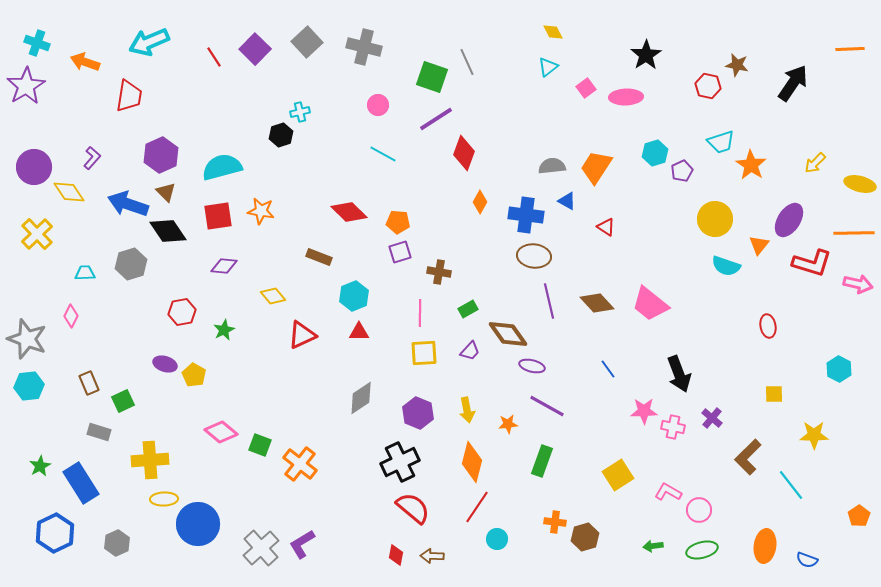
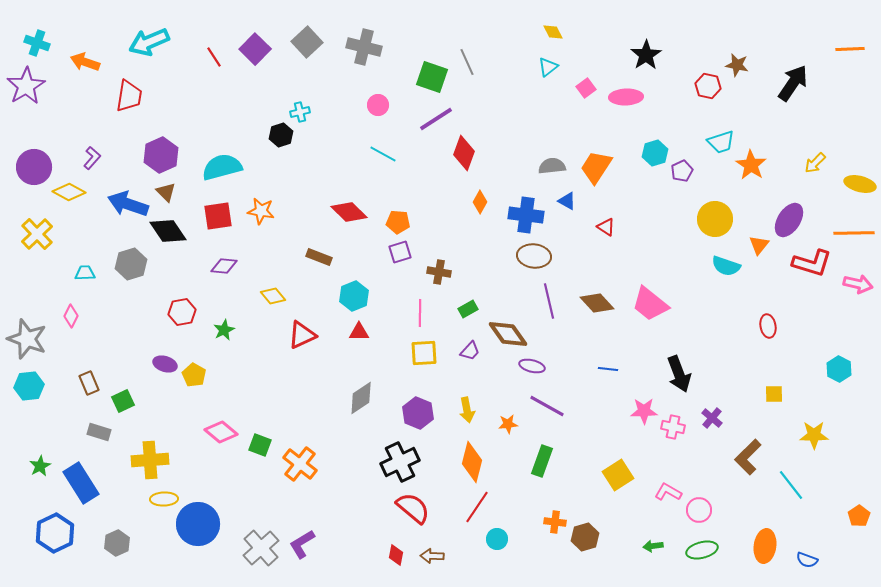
yellow diamond at (69, 192): rotated 28 degrees counterclockwise
blue line at (608, 369): rotated 48 degrees counterclockwise
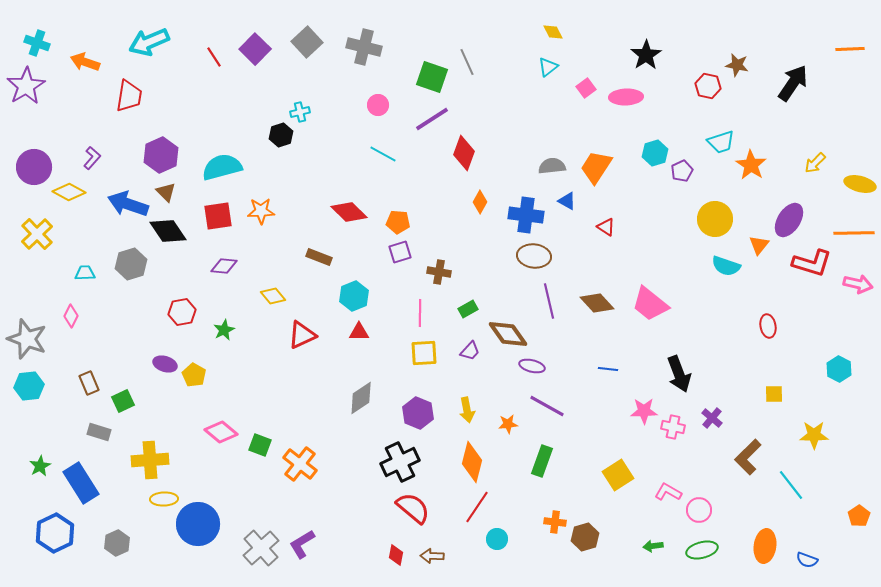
purple line at (436, 119): moved 4 px left
orange star at (261, 211): rotated 12 degrees counterclockwise
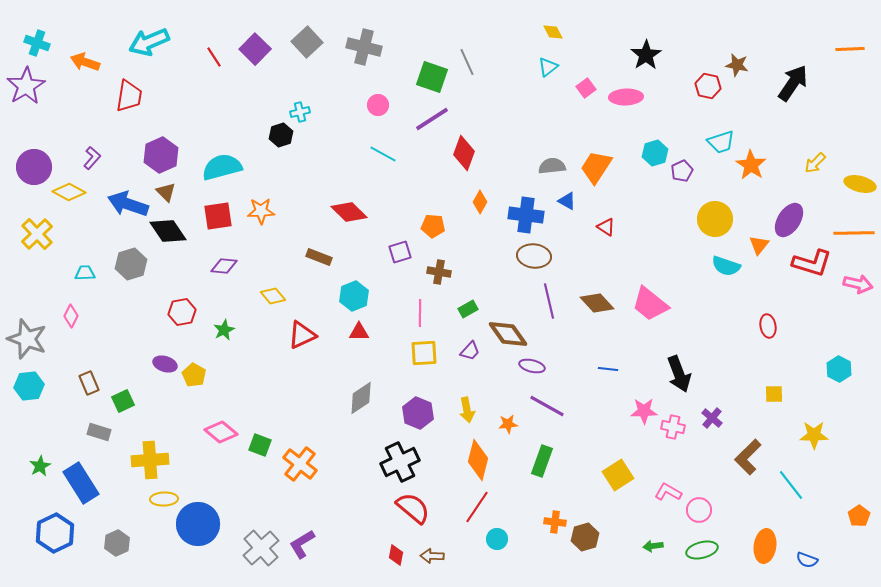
orange pentagon at (398, 222): moved 35 px right, 4 px down
orange diamond at (472, 462): moved 6 px right, 2 px up
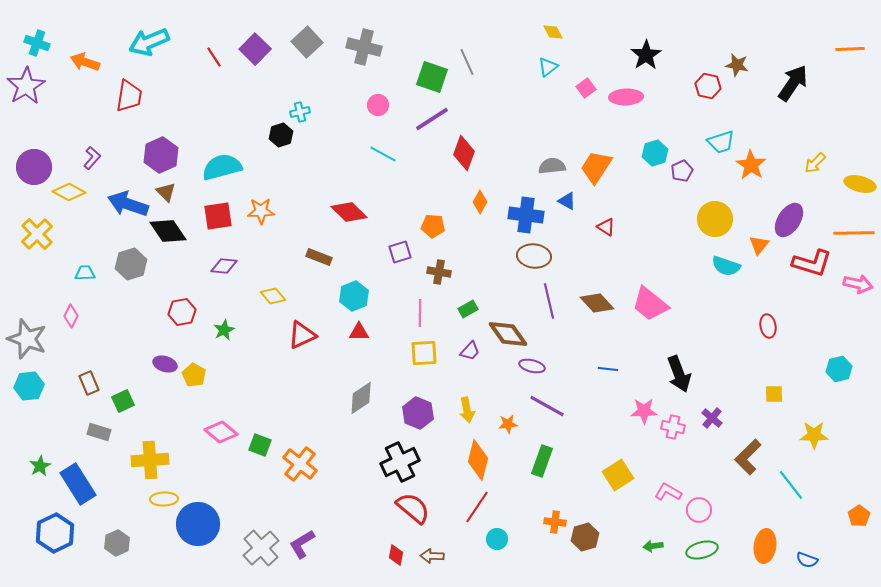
cyan hexagon at (839, 369): rotated 20 degrees clockwise
blue rectangle at (81, 483): moved 3 px left, 1 px down
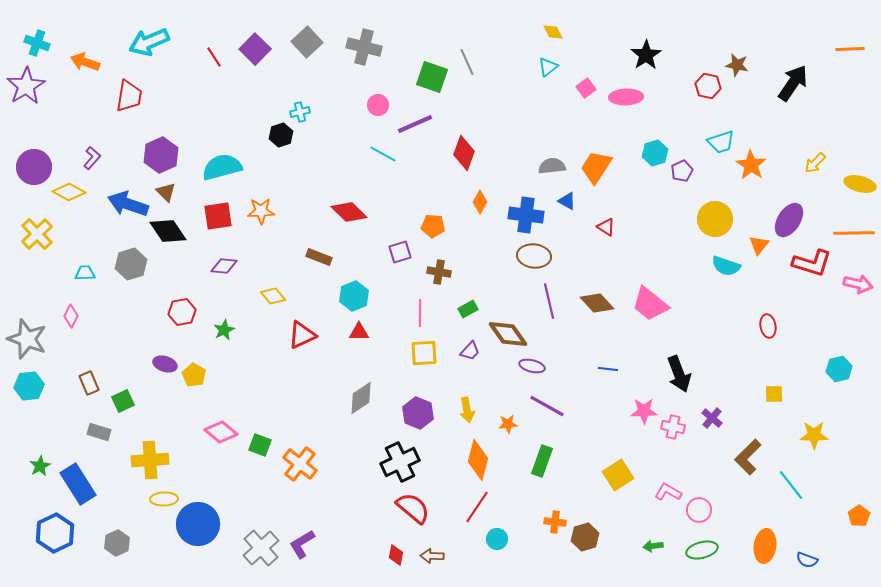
purple line at (432, 119): moved 17 px left, 5 px down; rotated 9 degrees clockwise
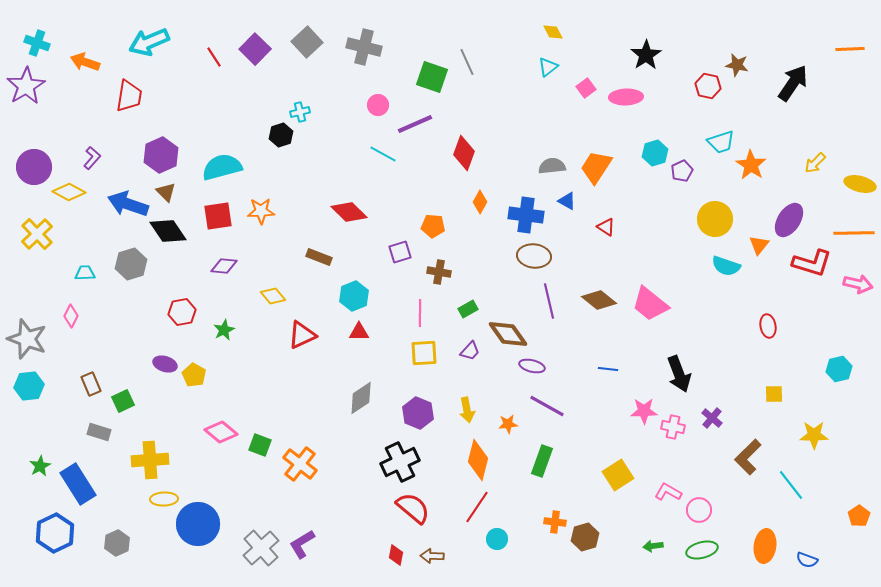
brown diamond at (597, 303): moved 2 px right, 3 px up; rotated 8 degrees counterclockwise
brown rectangle at (89, 383): moved 2 px right, 1 px down
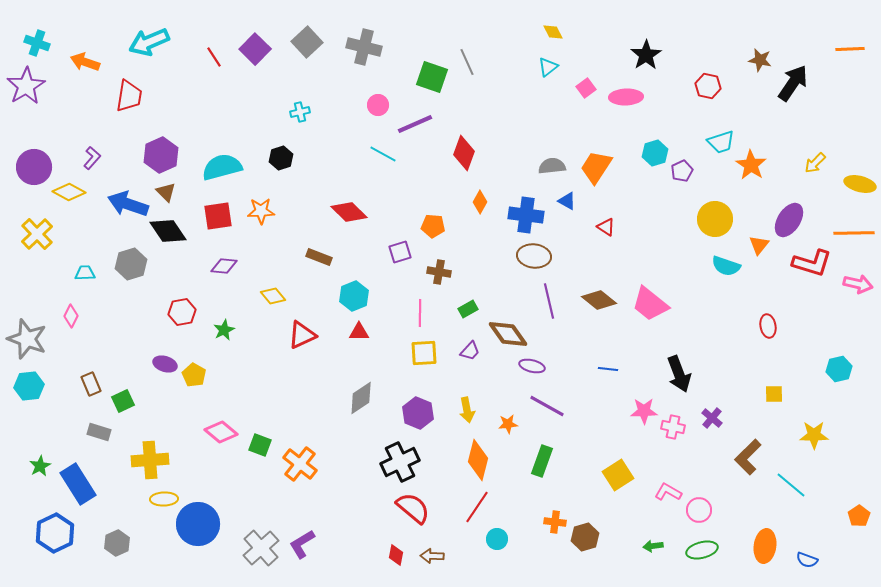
brown star at (737, 65): moved 23 px right, 5 px up
black hexagon at (281, 135): moved 23 px down
cyan line at (791, 485): rotated 12 degrees counterclockwise
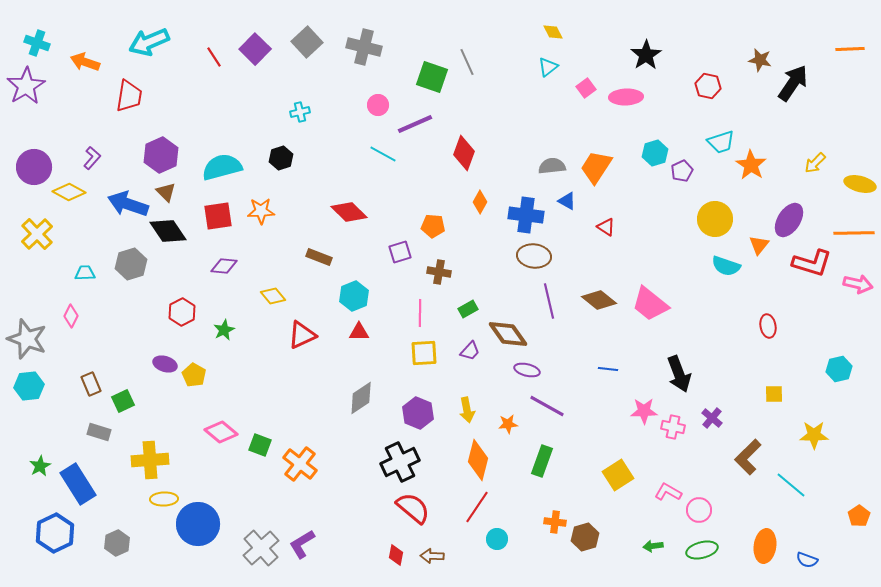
red hexagon at (182, 312): rotated 16 degrees counterclockwise
purple ellipse at (532, 366): moved 5 px left, 4 px down
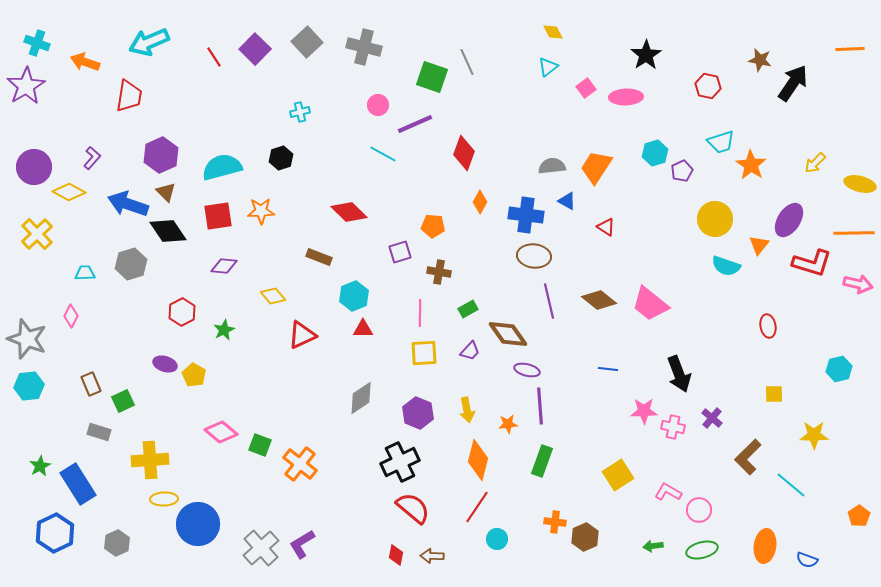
red triangle at (359, 332): moved 4 px right, 3 px up
purple line at (547, 406): moved 7 px left; rotated 57 degrees clockwise
brown hexagon at (585, 537): rotated 8 degrees counterclockwise
